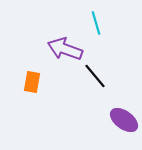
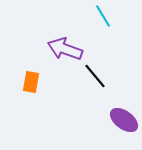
cyan line: moved 7 px right, 7 px up; rotated 15 degrees counterclockwise
orange rectangle: moved 1 px left
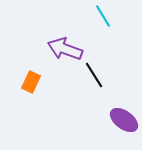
black line: moved 1 px left, 1 px up; rotated 8 degrees clockwise
orange rectangle: rotated 15 degrees clockwise
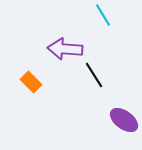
cyan line: moved 1 px up
purple arrow: rotated 16 degrees counterclockwise
orange rectangle: rotated 70 degrees counterclockwise
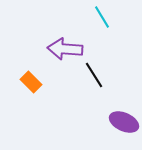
cyan line: moved 1 px left, 2 px down
purple ellipse: moved 2 px down; rotated 12 degrees counterclockwise
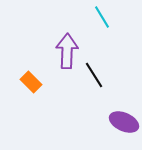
purple arrow: moved 2 px right, 2 px down; rotated 88 degrees clockwise
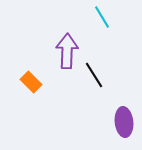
purple ellipse: rotated 60 degrees clockwise
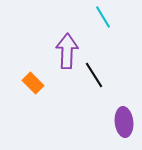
cyan line: moved 1 px right
orange rectangle: moved 2 px right, 1 px down
